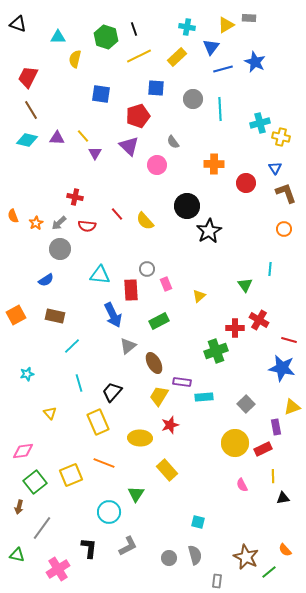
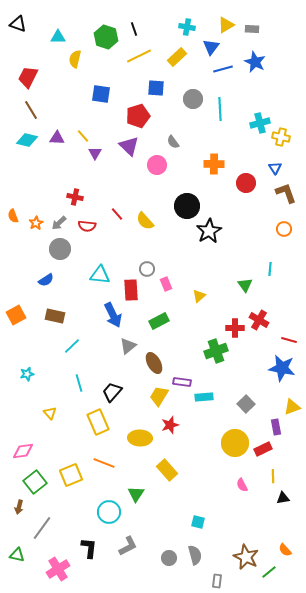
gray rectangle at (249, 18): moved 3 px right, 11 px down
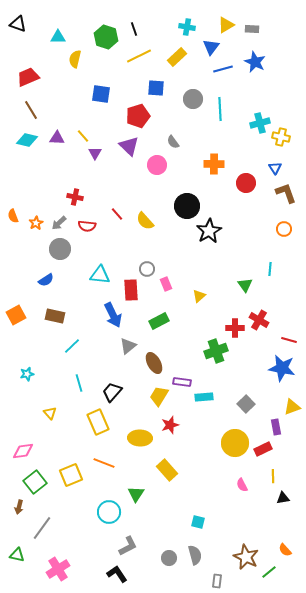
red trapezoid at (28, 77): rotated 40 degrees clockwise
black L-shape at (89, 548): moved 28 px right, 26 px down; rotated 40 degrees counterclockwise
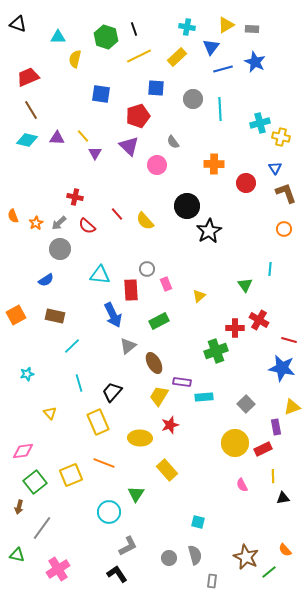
red semicircle at (87, 226): rotated 36 degrees clockwise
gray rectangle at (217, 581): moved 5 px left
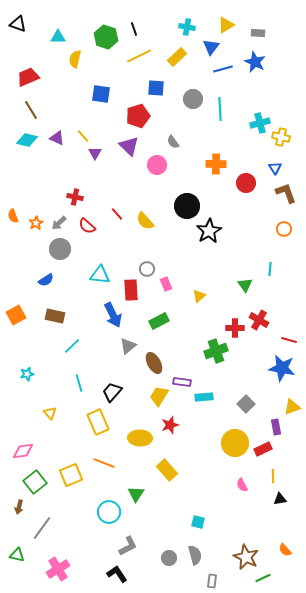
gray rectangle at (252, 29): moved 6 px right, 4 px down
purple triangle at (57, 138): rotated 21 degrees clockwise
orange cross at (214, 164): moved 2 px right
black triangle at (283, 498): moved 3 px left, 1 px down
green line at (269, 572): moved 6 px left, 6 px down; rotated 14 degrees clockwise
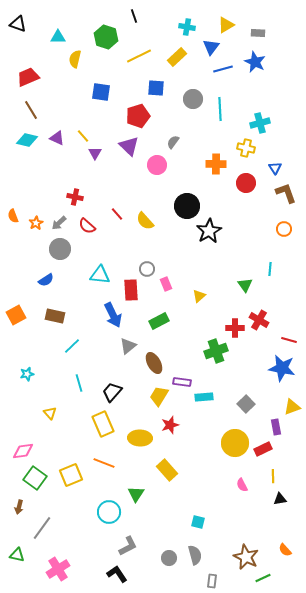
black line at (134, 29): moved 13 px up
blue square at (101, 94): moved 2 px up
yellow cross at (281, 137): moved 35 px left, 11 px down
gray semicircle at (173, 142): rotated 72 degrees clockwise
yellow rectangle at (98, 422): moved 5 px right, 2 px down
green square at (35, 482): moved 4 px up; rotated 15 degrees counterclockwise
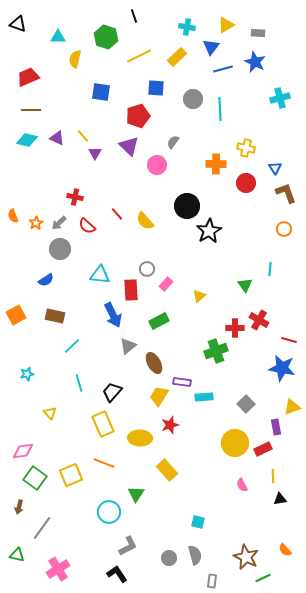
brown line at (31, 110): rotated 60 degrees counterclockwise
cyan cross at (260, 123): moved 20 px right, 25 px up
pink rectangle at (166, 284): rotated 64 degrees clockwise
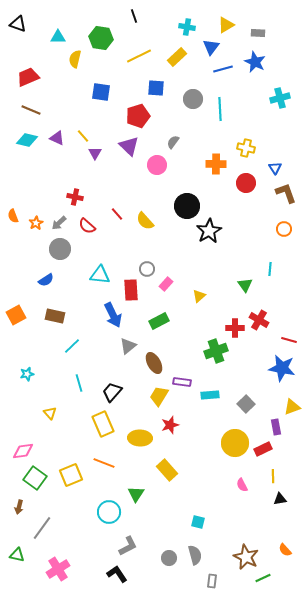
green hexagon at (106, 37): moved 5 px left, 1 px down; rotated 10 degrees counterclockwise
brown line at (31, 110): rotated 24 degrees clockwise
cyan rectangle at (204, 397): moved 6 px right, 2 px up
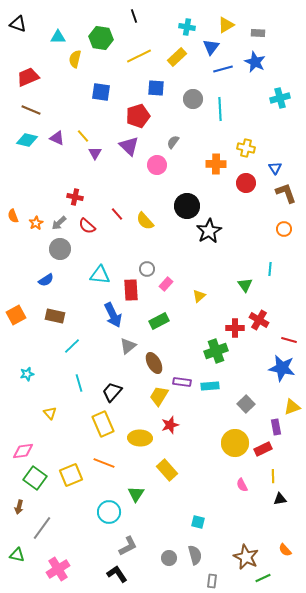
cyan rectangle at (210, 395): moved 9 px up
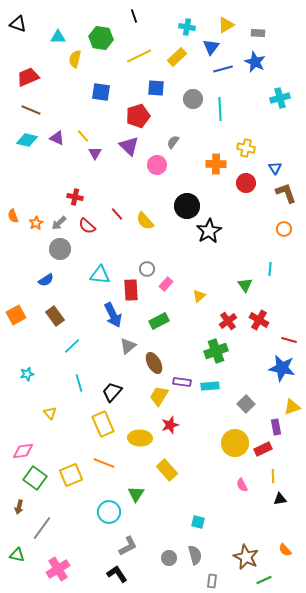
brown rectangle at (55, 316): rotated 42 degrees clockwise
red cross at (235, 328): moved 7 px left, 7 px up; rotated 36 degrees counterclockwise
green line at (263, 578): moved 1 px right, 2 px down
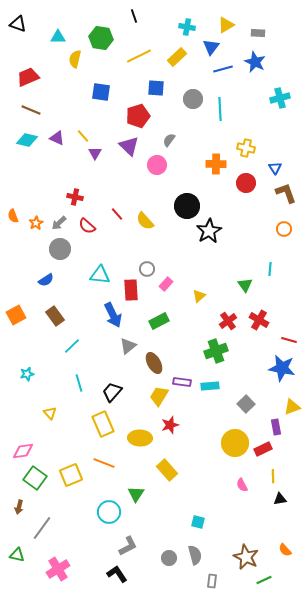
gray semicircle at (173, 142): moved 4 px left, 2 px up
